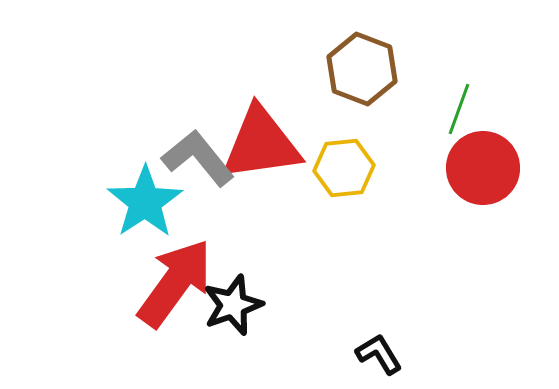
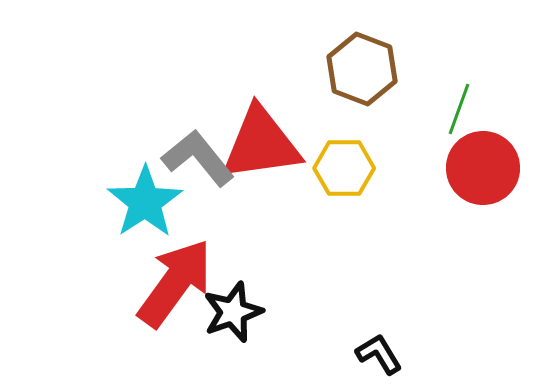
yellow hexagon: rotated 6 degrees clockwise
black star: moved 7 px down
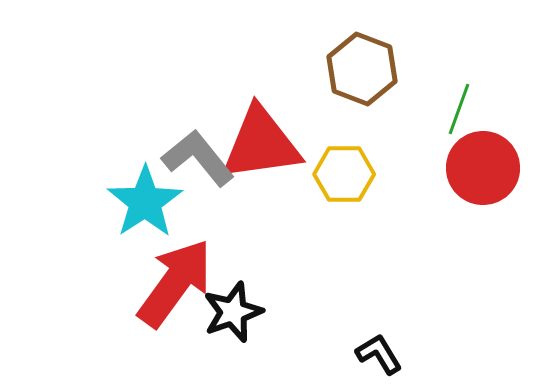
yellow hexagon: moved 6 px down
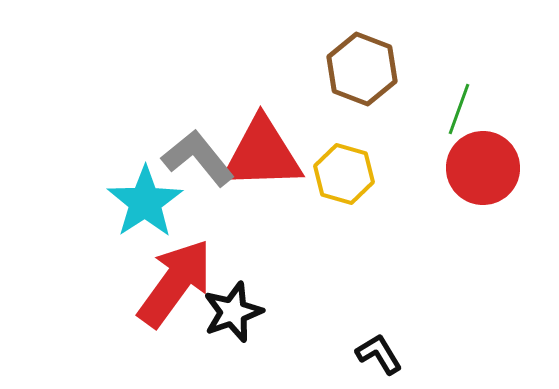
red triangle: moved 1 px right, 10 px down; rotated 6 degrees clockwise
yellow hexagon: rotated 16 degrees clockwise
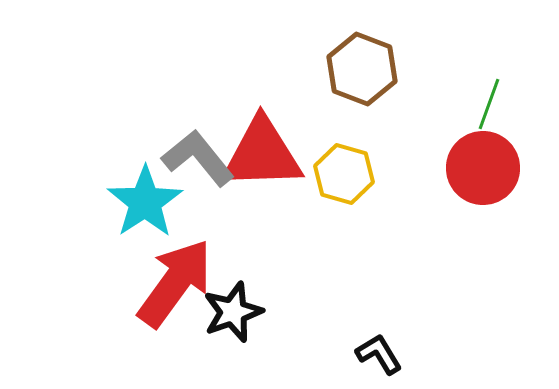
green line: moved 30 px right, 5 px up
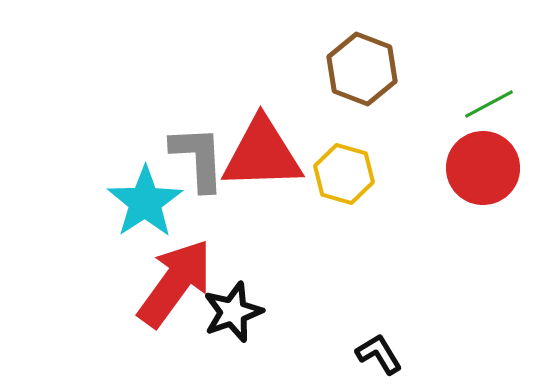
green line: rotated 42 degrees clockwise
gray L-shape: rotated 36 degrees clockwise
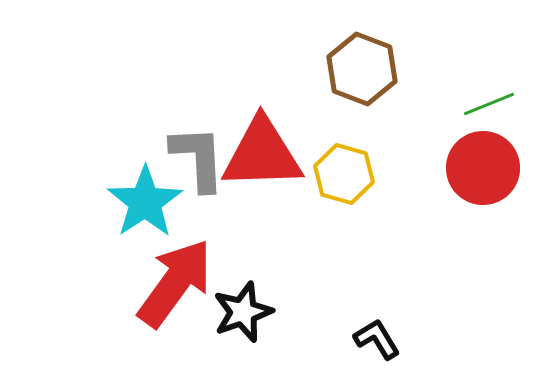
green line: rotated 6 degrees clockwise
black star: moved 10 px right
black L-shape: moved 2 px left, 15 px up
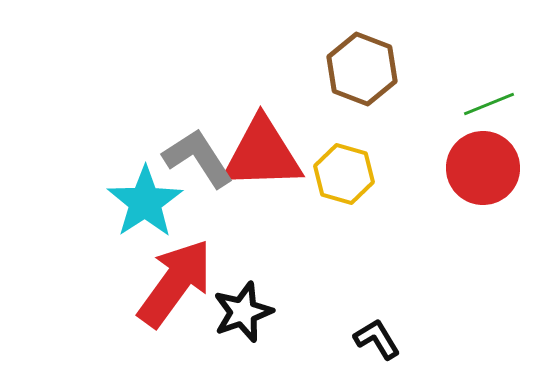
gray L-shape: rotated 30 degrees counterclockwise
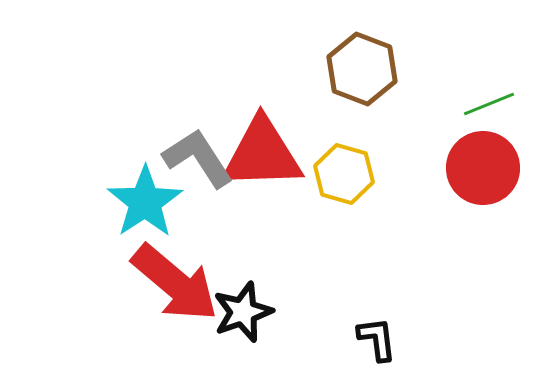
red arrow: rotated 94 degrees clockwise
black L-shape: rotated 24 degrees clockwise
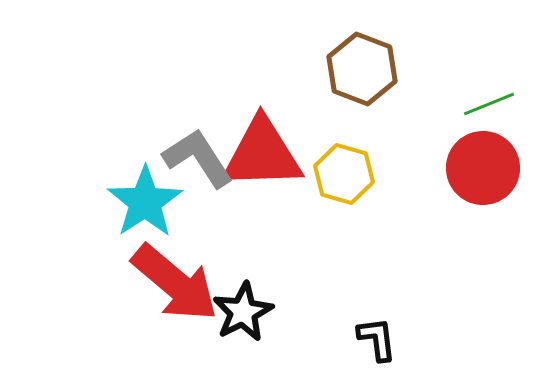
black star: rotated 8 degrees counterclockwise
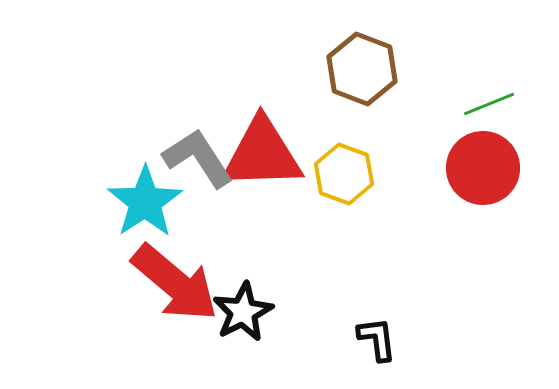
yellow hexagon: rotated 4 degrees clockwise
